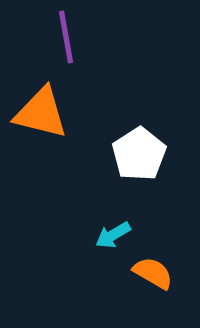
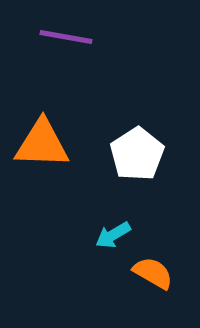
purple line: rotated 70 degrees counterclockwise
orange triangle: moved 1 px right, 31 px down; rotated 12 degrees counterclockwise
white pentagon: moved 2 px left
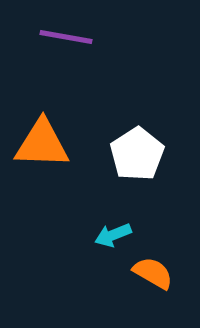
cyan arrow: rotated 9 degrees clockwise
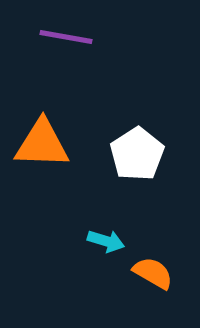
cyan arrow: moved 7 px left, 6 px down; rotated 141 degrees counterclockwise
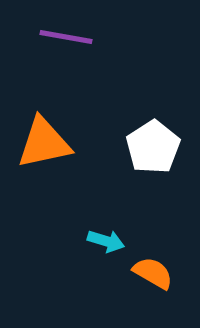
orange triangle: moved 2 px right, 1 px up; rotated 14 degrees counterclockwise
white pentagon: moved 16 px right, 7 px up
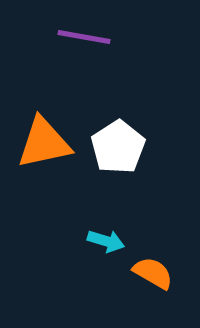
purple line: moved 18 px right
white pentagon: moved 35 px left
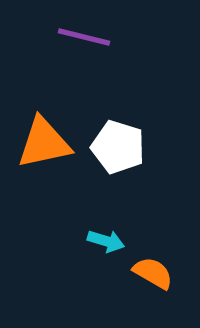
purple line: rotated 4 degrees clockwise
white pentagon: rotated 22 degrees counterclockwise
